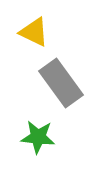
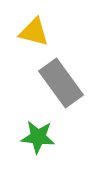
yellow triangle: rotated 12 degrees counterclockwise
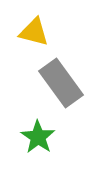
green star: rotated 28 degrees clockwise
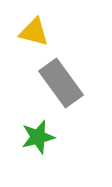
green star: rotated 24 degrees clockwise
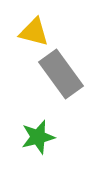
gray rectangle: moved 9 px up
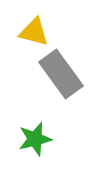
green star: moved 3 px left, 2 px down
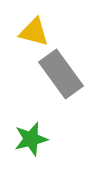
green star: moved 4 px left
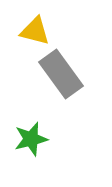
yellow triangle: moved 1 px right, 1 px up
